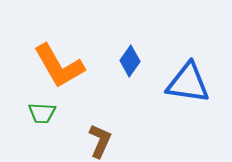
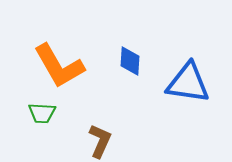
blue diamond: rotated 32 degrees counterclockwise
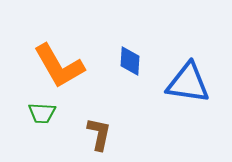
brown L-shape: moved 1 px left, 7 px up; rotated 12 degrees counterclockwise
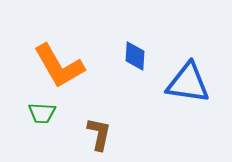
blue diamond: moved 5 px right, 5 px up
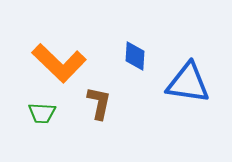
orange L-shape: moved 3 px up; rotated 16 degrees counterclockwise
brown L-shape: moved 31 px up
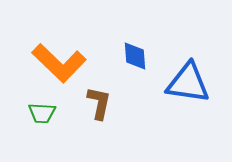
blue diamond: rotated 8 degrees counterclockwise
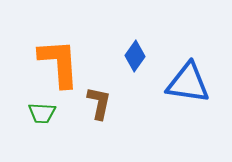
blue diamond: rotated 40 degrees clockwise
orange L-shape: rotated 138 degrees counterclockwise
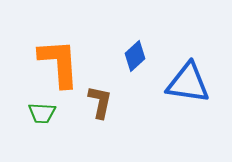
blue diamond: rotated 12 degrees clockwise
brown L-shape: moved 1 px right, 1 px up
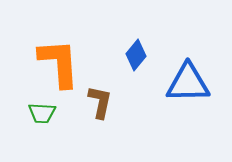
blue diamond: moved 1 px right, 1 px up; rotated 8 degrees counterclockwise
blue triangle: rotated 9 degrees counterclockwise
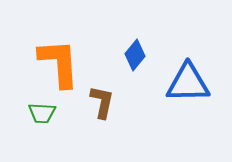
blue diamond: moved 1 px left
brown L-shape: moved 2 px right
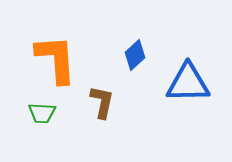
blue diamond: rotated 8 degrees clockwise
orange L-shape: moved 3 px left, 4 px up
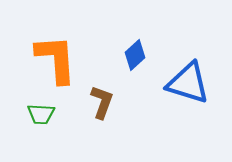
blue triangle: rotated 18 degrees clockwise
brown L-shape: rotated 8 degrees clockwise
green trapezoid: moved 1 px left, 1 px down
